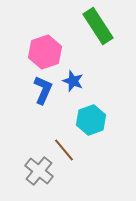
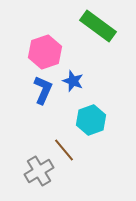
green rectangle: rotated 21 degrees counterclockwise
gray cross: rotated 20 degrees clockwise
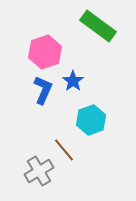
blue star: rotated 15 degrees clockwise
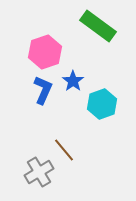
cyan hexagon: moved 11 px right, 16 px up
gray cross: moved 1 px down
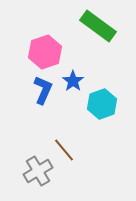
gray cross: moved 1 px left, 1 px up
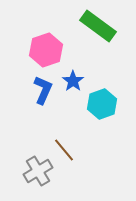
pink hexagon: moved 1 px right, 2 px up
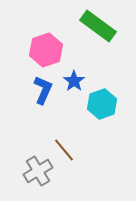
blue star: moved 1 px right
